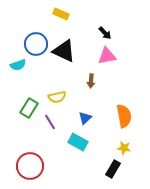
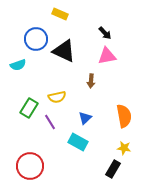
yellow rectangle: moved 1 px left
blue circle: moved 5 px up
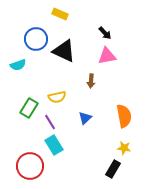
cyan rectangle: moved 24 px left, 3 px down; rotated 30 degrees clockwise
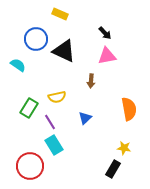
cyan semicircle: rotated 126 degrees counterclockwise
orange semicircle: moved 5 px right, 7 px up
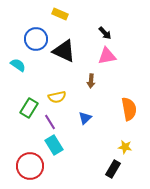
yellow star: moved 1 px right, 1 px up
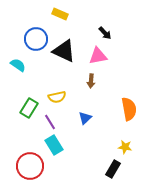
pink triangle: moved 9 px left
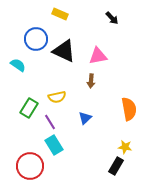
black arrow: moved 7 px right, 15 px up
black rectangle: moved 3 px right, 3 px up
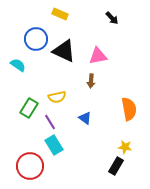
blue triangle: rotated 40 degrees counterclockwise
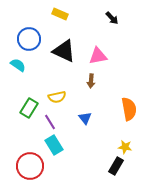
blue circle: moved 7 px left
blue triangle: rotated 16 degrees clockwise
